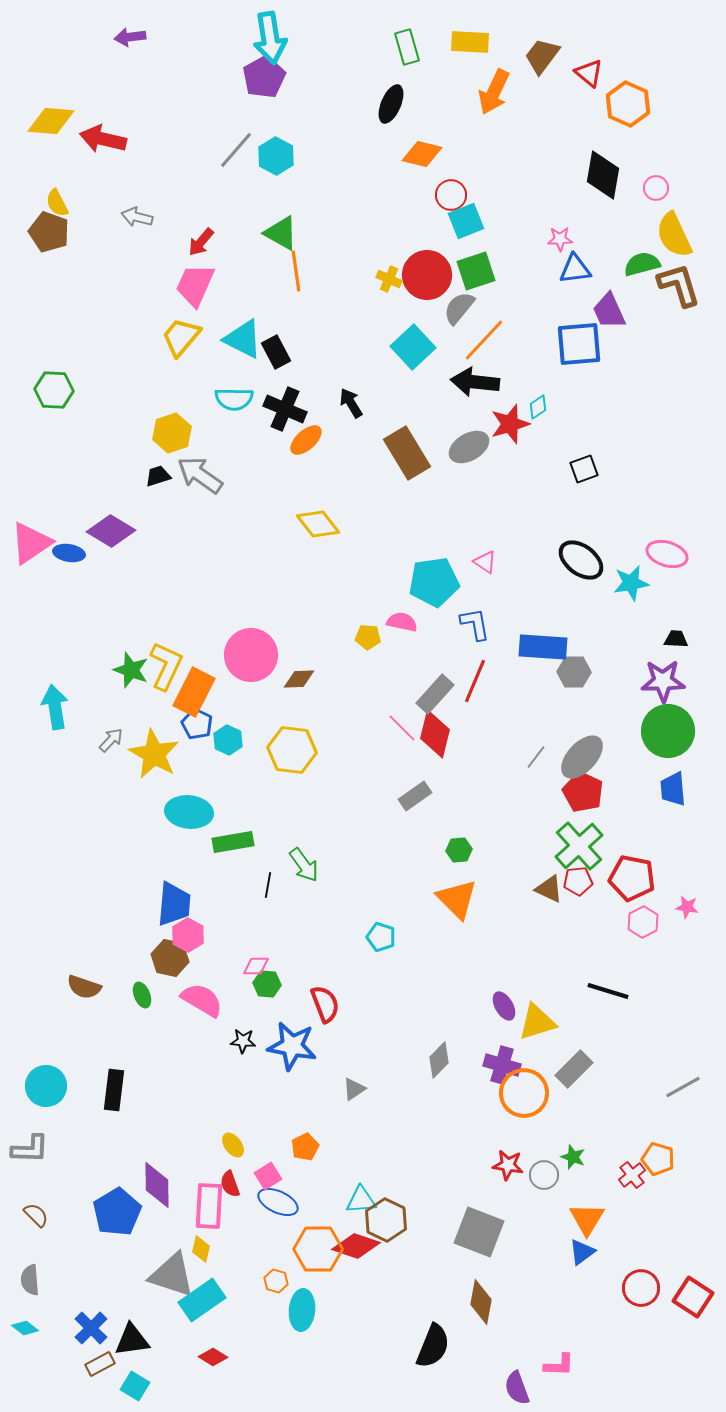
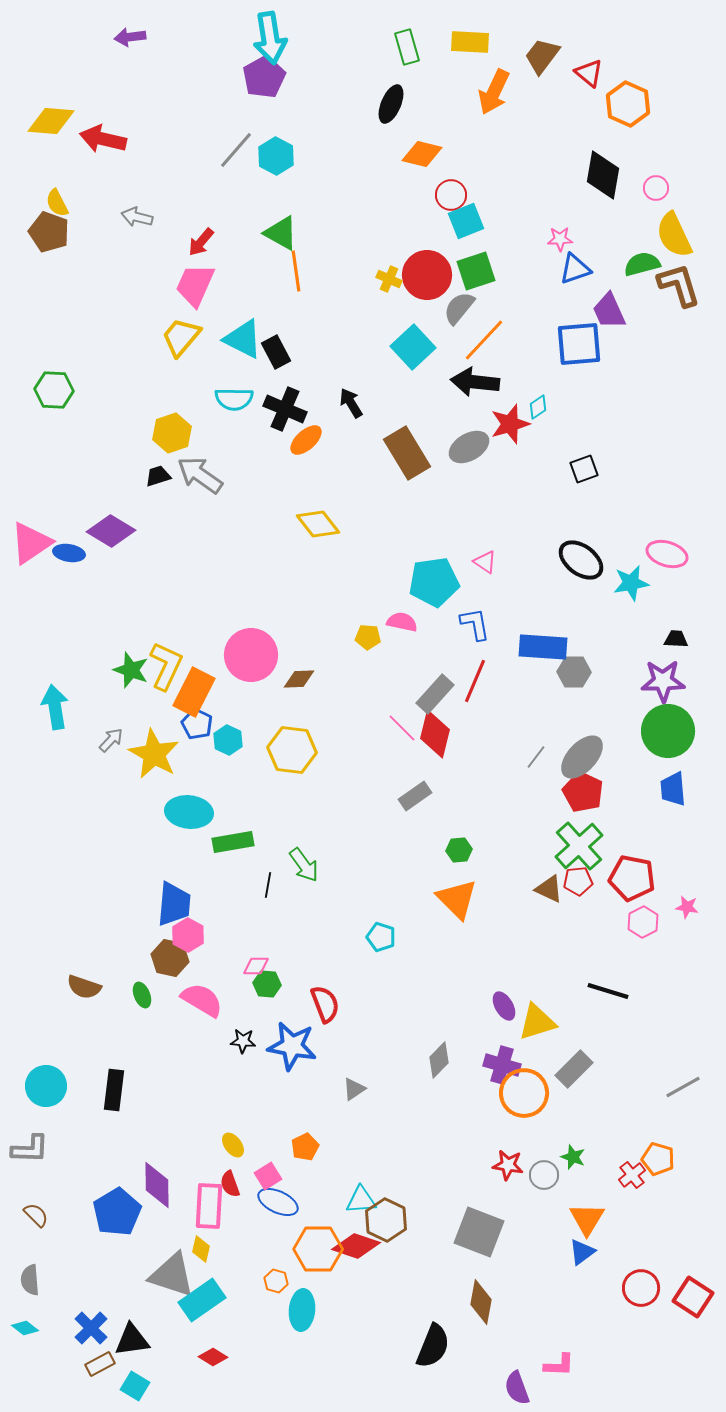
blue triangle at (575, 269): rotated 12 degrees counterclockwise
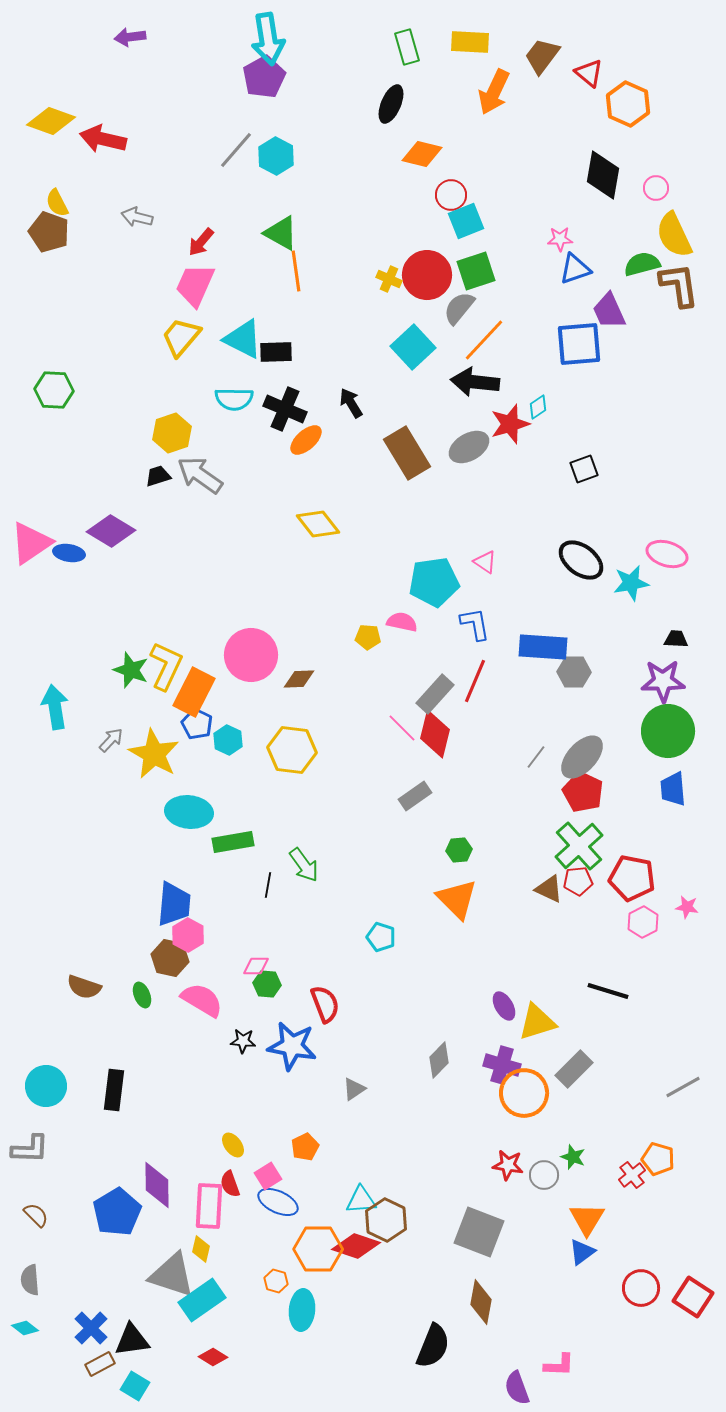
cyan arrow at (270, 38): moved 2 px left, 1 px down
yellow diamond at (51, 121): rotated 15 degrees clockwise
brown L-shape at (679, 285): rotated 9 degrees clockwise
black rectangle at (276, 352): rotated 64 degrees counterclockwise
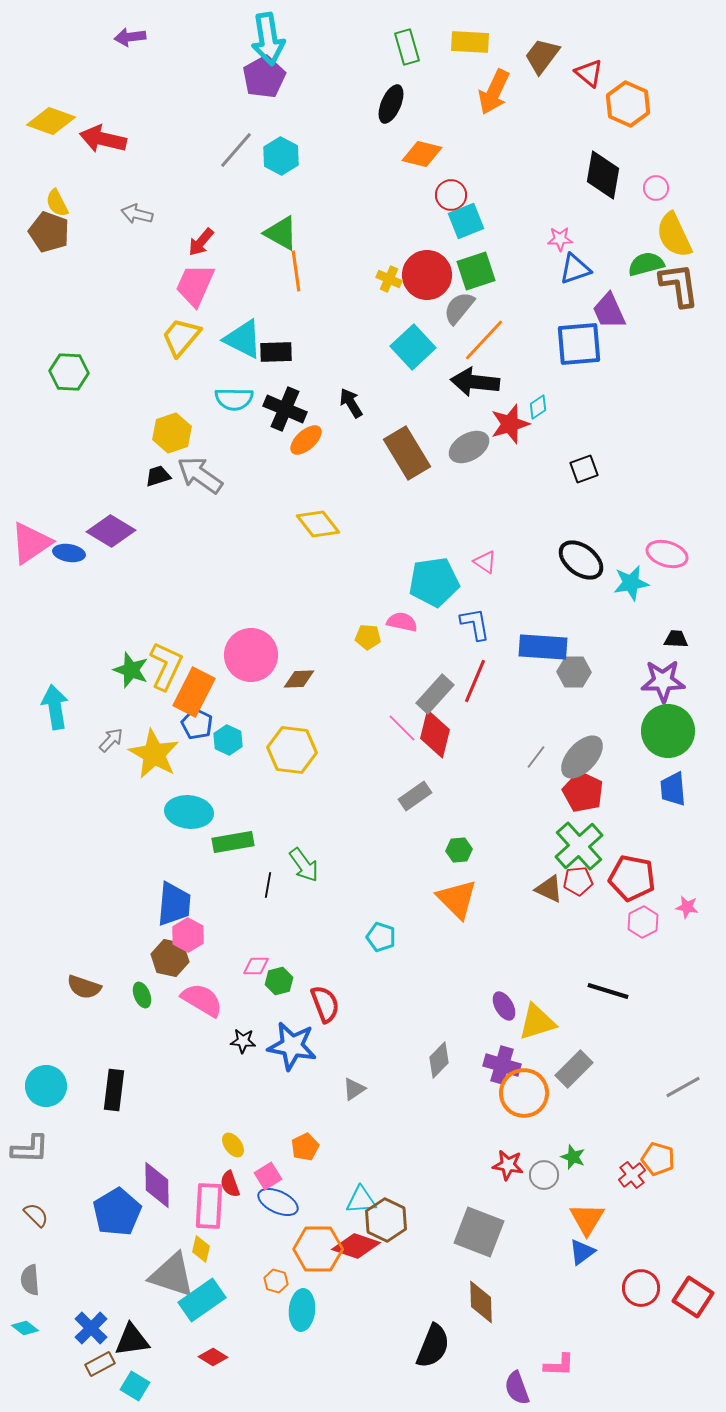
cyan hexagon at (276, 156): moved 5 px right
gray arrow at (137, 217): moved 3 px up
green semicircle at (642, 264): moved 4 px right
green hexagon at (54, 390): moved 15 px right, 18 px up
green hexagon at (267, 984): moved 12 px right, 3 px up; rotated 20 degrees counterclockwise
brown diamond at (481, 1302): rotated 12 degrees counterclockwise
